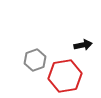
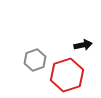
red hexagon: moved 2 px right, 1 px up; rotated 8 degrees counterclockwise
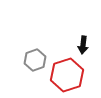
black arrow: rotated 108 degrees clockwise
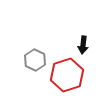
gray hexagon: rotated 15 degrees counterclockwise
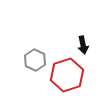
black arrow: rotated 18 degrees counterclockwise
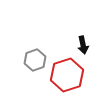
gray hexagon: rotated 15 degrees clockwise
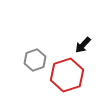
black arrow: rotated 54 degrees clockwise
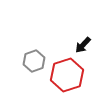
gray hexagon: moved 1 px left, 1 px down
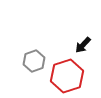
red hexagon: moved 1 px down
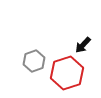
red hexagon: moved 3 px up
